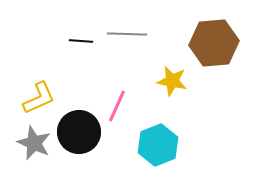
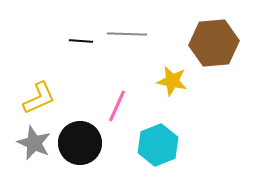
black circle: moved 1 px right, 11 px down
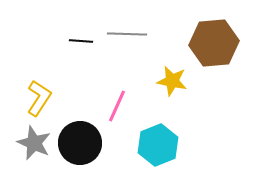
yellow L-shape: rotated 33 degrees counterclockwise
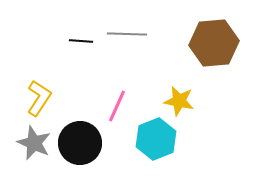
yellow star: moved 7 px right, 20 px down
cyan hexagon: moved 2 px left, 6 px up
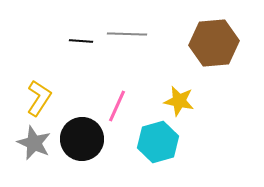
cyan hexagon: moved 2 px right, 3 px down; rotated 6 degrees clockwise
black circle: moved 2 px right, 4 px up
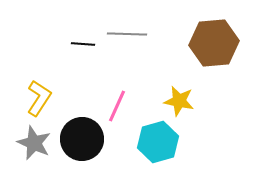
black line: moved 2 px right, 3 px down
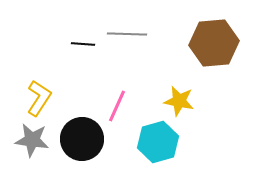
gray star: moved 2 px left, 3 px up; rotated 16 degrees counterclockwise
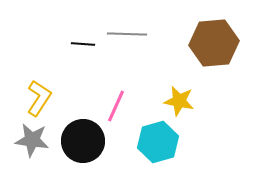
pink line: moved 1 px left
black circle: moved 1 px right, 2 px down
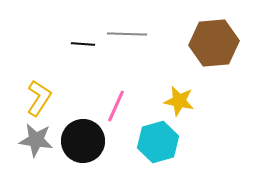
gray star: moved 4 px right
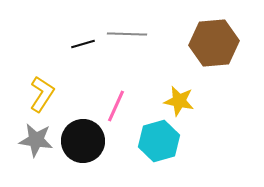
black line: rotated 20 degrees counterclockwise
yellow L-shape: moved 3 px right, 4 px up
cyan hexagon: moved 1 px right, 1 px up
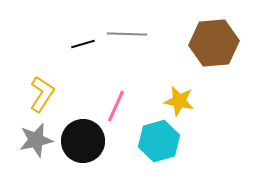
gray star: rotated 20 degrees counterclockwise
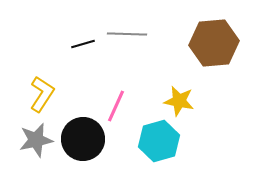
black circle: moved 2 px up
